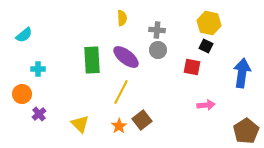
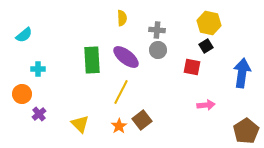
black square: rotated 32 degrees clockwise
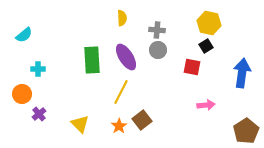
purple ellipse: rotated 20 degrees clockwise
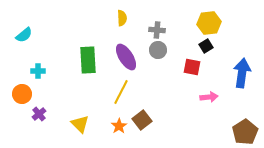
yellow hexagon: rotated 20 degrees counterclockwise
green rectangle: moved 4 px left
cyan cross: moved 2 px down
pink arrow: moved 3 px right, 8 px up
brown pentagon: moved 1 px left, 1 px down
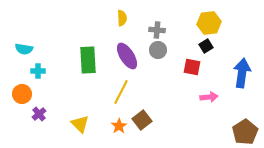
cyan semicircle: moved 14 px down; rotated 48 degrees clockwise
purple ellipse: moved 1 px right, 1 px up
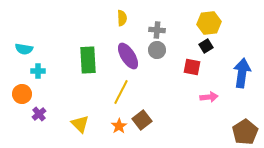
gray circle: moved 1 px left
purple ellipse: moved 1 px right
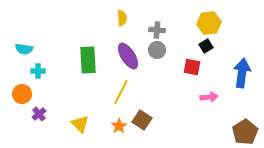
brown square: rotated 18 degrees counterclockwise
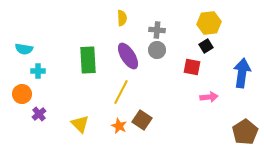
orange star: rotated 14 degrees counterclockwise
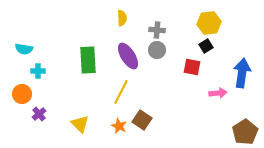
pink arrow: moved 9 px right, 4 px up
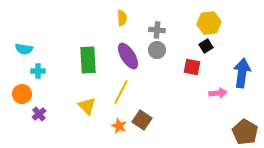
yellow triangle: moved 7 px right, 18 px up
brown pentagon: rotated 10 degrees counterclockwise
